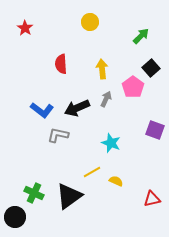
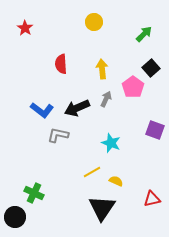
yellow circle: moved 4 px right
green arrow: moved 3 px right, 2 px up
black triangle: moved 33 px right, 12 px down; rotated 20 degrees counterclockwise
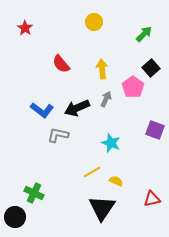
red semicircle: rotated 36 degrees counterclockwise
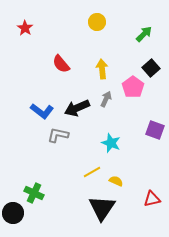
yellow circle: moved 3 px right
blue L-shape: moved 1 px down
black circle: moved 2 px left, 4 px up
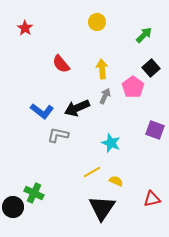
green arrow: moved 1 px down
gray arrow: moved 1 px left, 3 px up
black circle: moved 6 px up
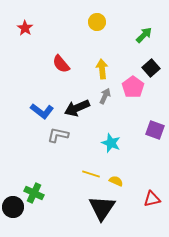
yellow line: moved 1 px left, 2 px down; rotated 48 degrees clockwise
